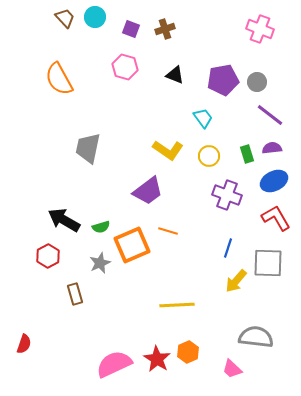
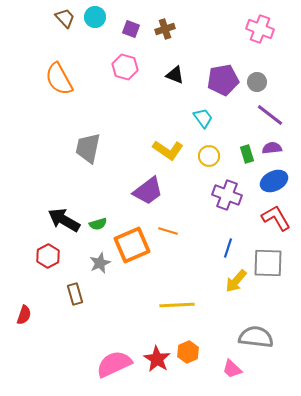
green semicircle: moved 3 px left, 3 px up
red semicircle: moved 29 px up
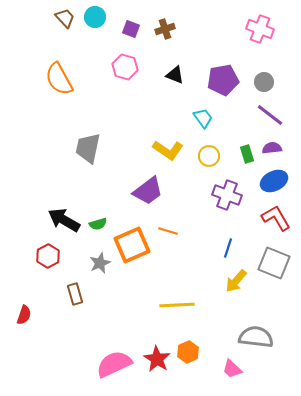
gray circle: moved 7 px right
gray square: moved 6 px right; rotated 20 degrees clockwise
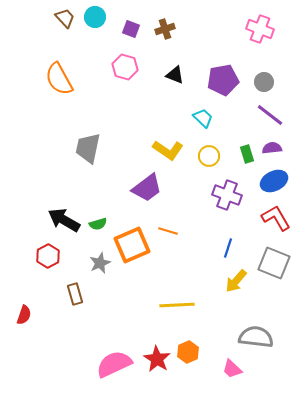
cyan trapezoid: rotated 10 degrees counterclockwise
purple trapezoid: moved 1 px left, 3 px up
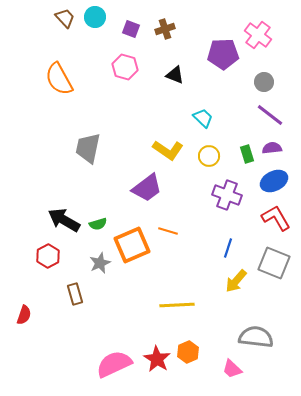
pink cross: moved 2 px left, 6 px down; rotated 16 degrees clockwise
purple pentagon: moved 26 px up; rotated 8 degrees clockwise
